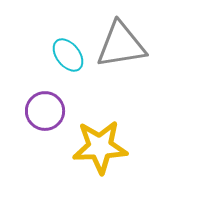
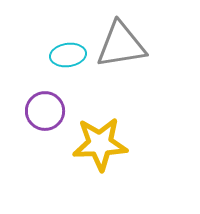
cyan ellipse: rotated 60 degrees counterclockwise
yellow star: moved 3 px up
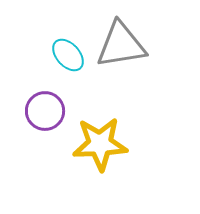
cyan ellipse: rotated 56 degrees clockwise
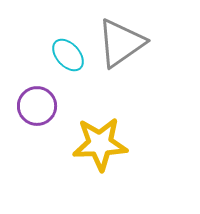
gray triangle: moved 2 px up; rotated 26 degrees counterclockwise
purple circle: moved 8 px left, 5 px up
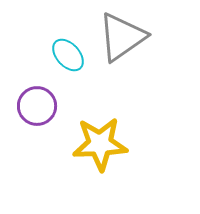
gray triangle: moved 1 px right, 6 px up
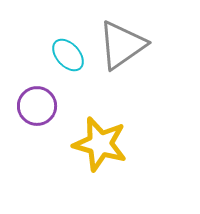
gray triangle: moved 8 px down
yellow star: rotated 18 degrees clockwise
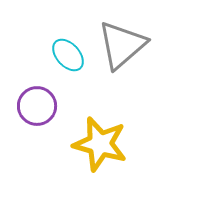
gray triangle: rotated 6 degrees counterclockwise
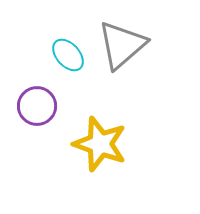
yellow star: rotated 4 degrees clockwise
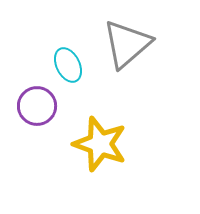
gray triangle: moved 5 px right, 1 px up
cyan ellipse: moved 10 px down; rotated 16 degrees clockwise
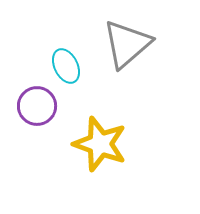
cyan ellipse: moved 2 px left, 1 px down
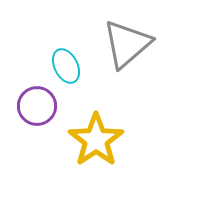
yellow star: moved 4 px left, 4 px up; rotated 18 degrees clockwise
